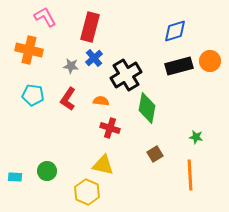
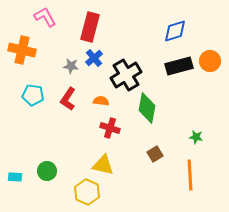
orange cross: moved 7 px left
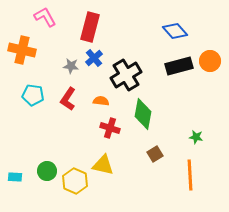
blue diamond: rotated 65 degrees clockwise
green diamond: moved 4 px left, 6 px down
yellow hexagon: moved 12 px left, 11 px up
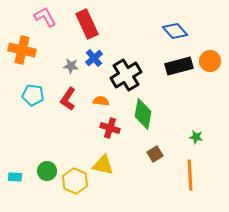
red rectangle: moved 3 px left, 3 px up; rotated 40 degrees counterclockwise
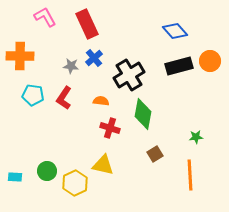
orange cross: moved 2 px left, 6 px down; rotated 12 degrees counterclockwise
black cross: moved 3 px right
red L-shape: moved 4 px left, 1 px up
green star: rotated 16 degrees counterclockwise
yellow hexagon: moved 2 px down; rotated 10 degrees clockwise
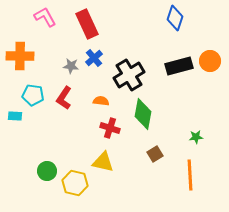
blue diamond: moved 13 px up; rotated 60 degrees clockwise
yellow triangle: moved 3 px up
cyan rectangle: moved 61 px up
yellow hexagon: rotated 20 degrees counterclockwise
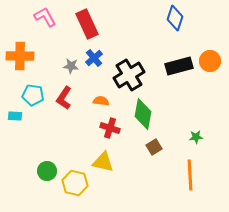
brown square: moved 1 px left, 7 px up
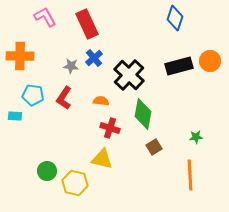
black cross: rotated 16 degrees counterclockwise
yellow triangle: moved 1 px left, 3 px up
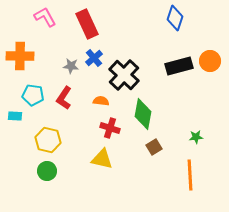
black cross: moved 5 px left
yellow hexagon: moved 27 px left, 43 px up
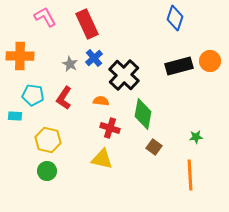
gray star: moved 1 px left, 2 px up; rotated 21 degrees clockwise
brown square: rotated 21 degrees counterclockwise
